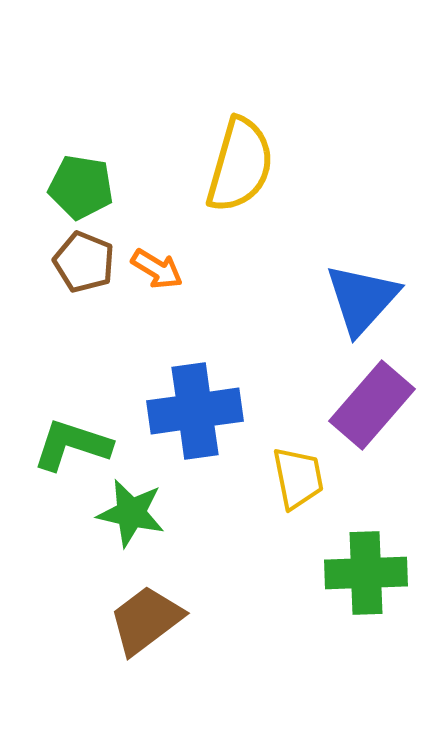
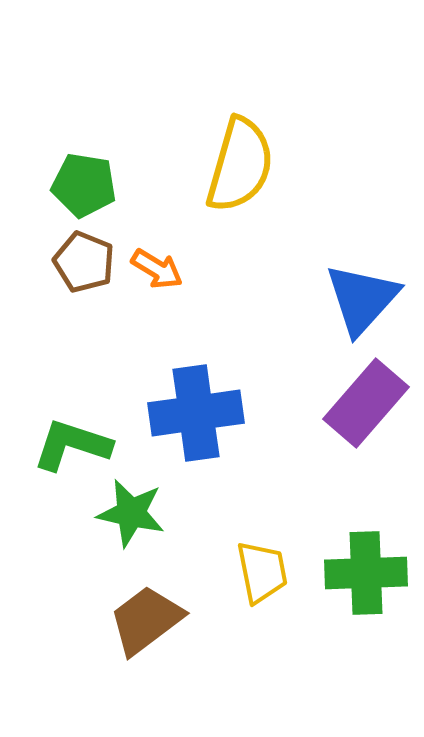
green pentagon: moved 3 px right, 2 px up
purple rectangle: moved 6 px left, 2 px up
blue cross: moved 1 px right, 2 px down
yellow trapezoid: moved 36 px left, 94 px down
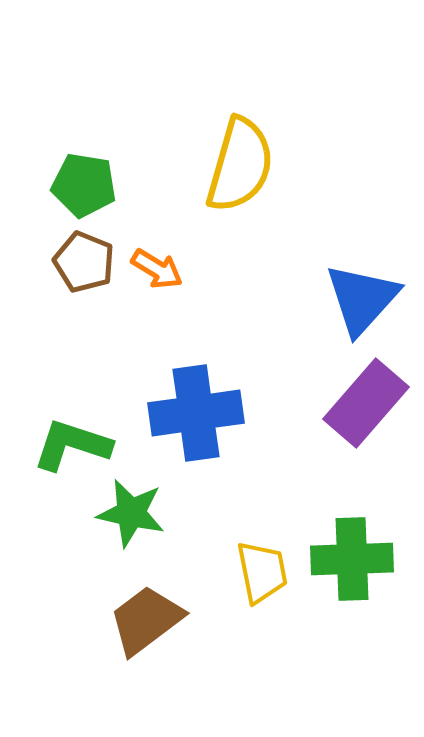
green cross: moved 14 px left, 14 px up
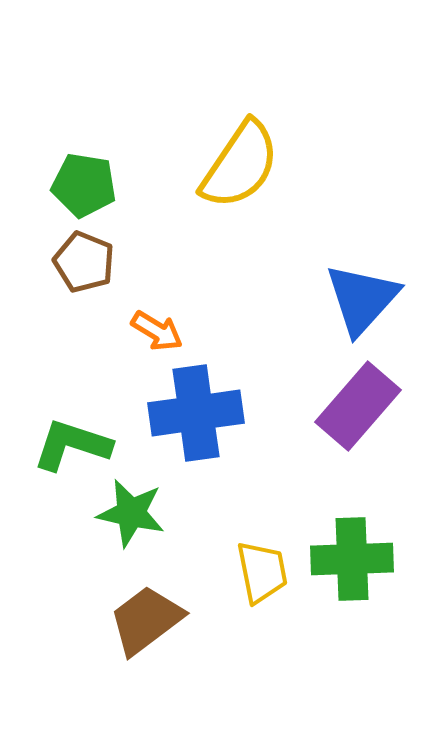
yellow semicircle: rotated 18 degrees clockwise
orange arrow: moved 62 px down
purple rectangle: moved 8 px left, 3 px down
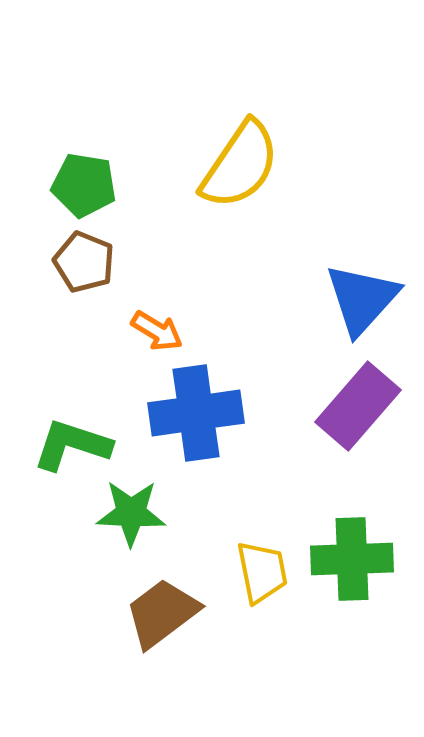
green star: rotated 10 degrees counterclockwise
brown trapezoid: moved 16 px right, 7 px up
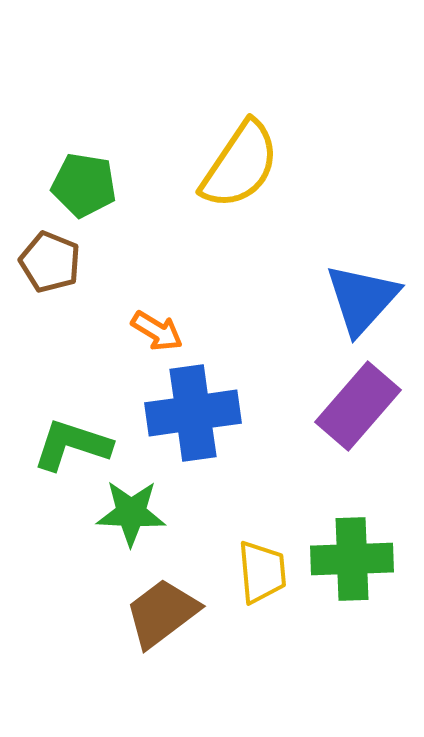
brown pentagon: moved 34 px left
blue cross: moved 3 px left
yellow trapezoid: rotated 6 degrees clockwise
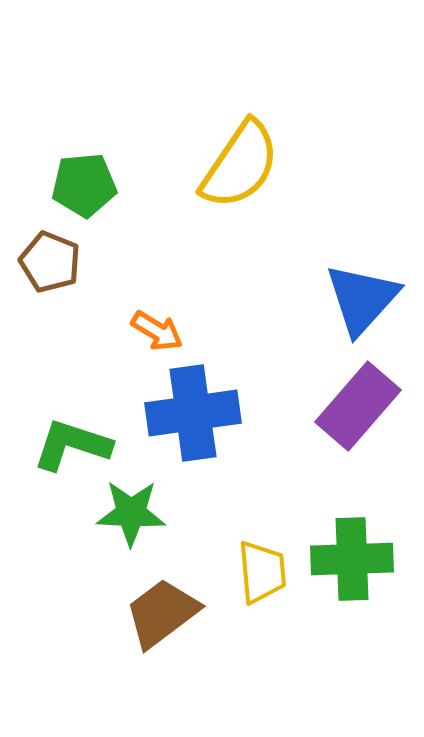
green pentagon: rotated 14 degrees counterclockwise
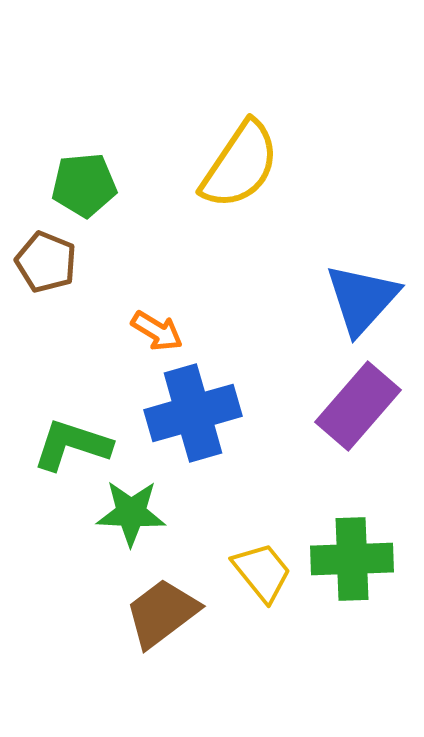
brown pentagon: moved 4 px left
blue cross: rotated 8 degrees counterclockwise
yellow trapezoid: rotated 34 degrees counterclockwise
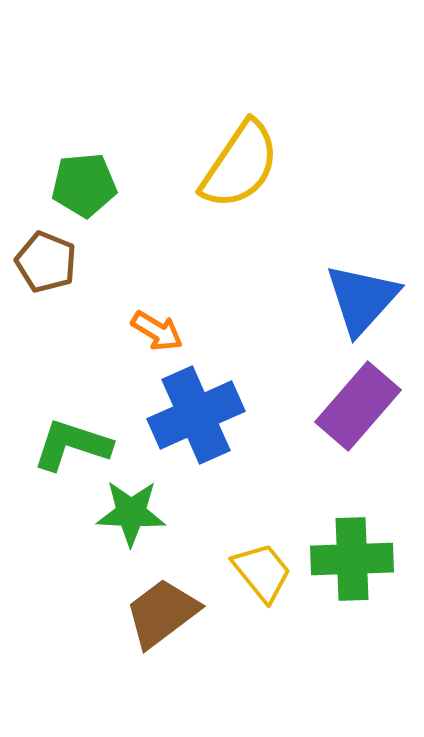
blue cross: moved 3 px right, 2 px down; rotated 8 degrees counterclockwise
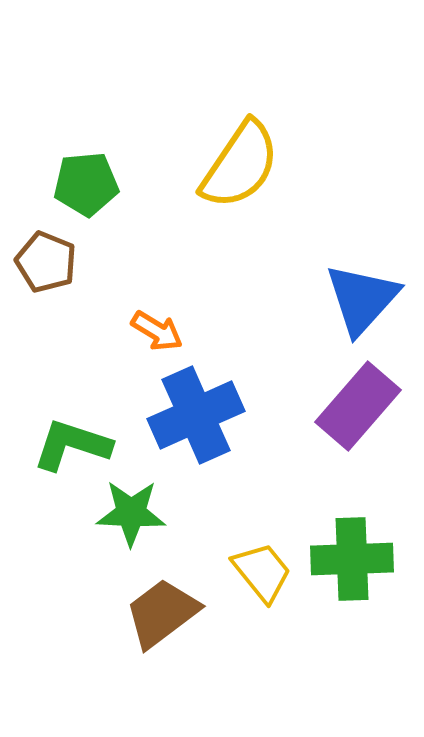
green pentagon: moved 2 px right, 1 px up
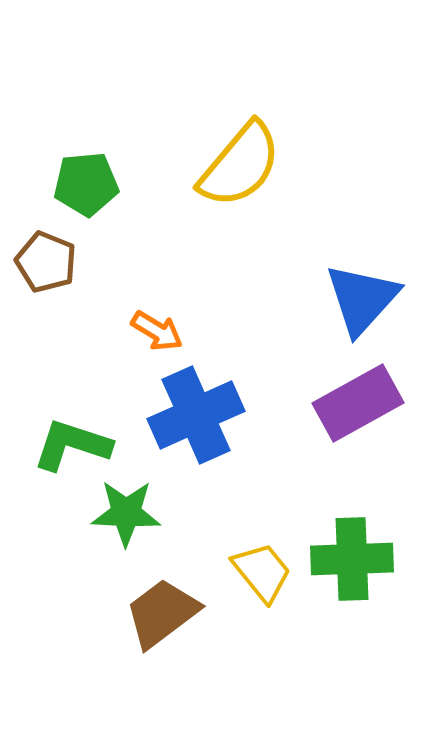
yellow semicircle: rotated 6 degrees clockwise
purple rectangle: moved 3 px up; rotated 20 degrees clockwise
green star: moved 5 px left
